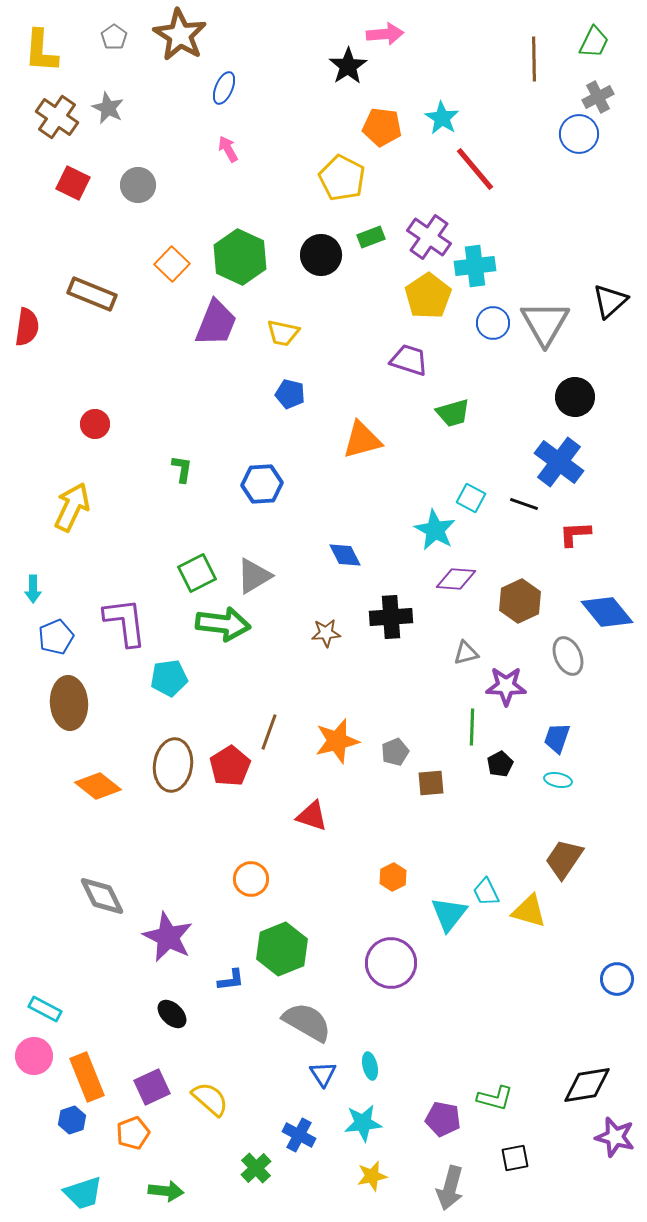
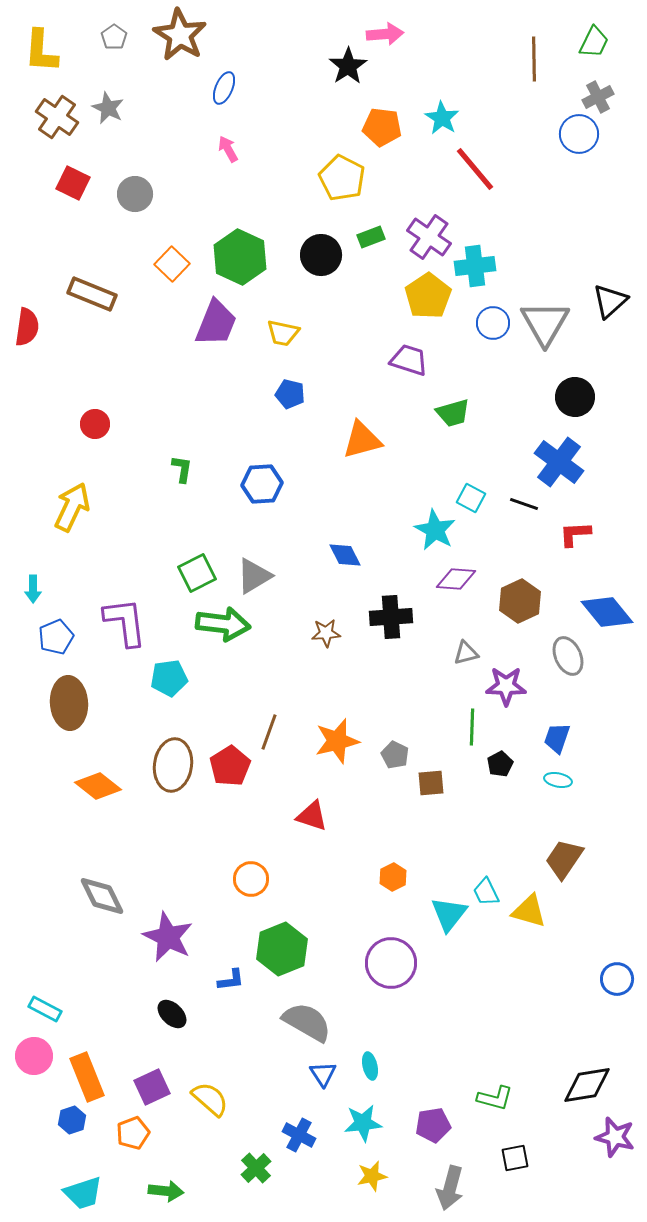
gray circle at (138, 185): moved 3 px left, 9 px down
gray pentagon at (395, 752): moved 3 px down; rotated 24 degrees counterclockwise
purple pentagon at (443, 1119): moved 10 px left, 6 px down; rotated 20 degrees counterclockwise
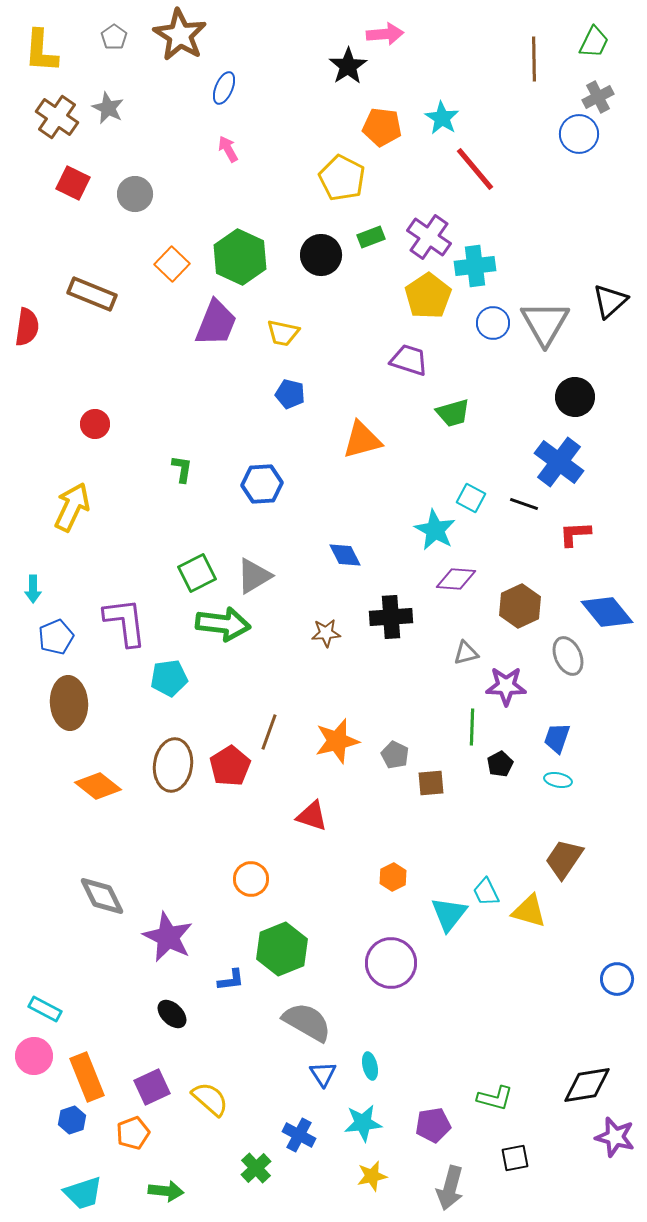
brown hexagon at (520, 601): moved 5 px down
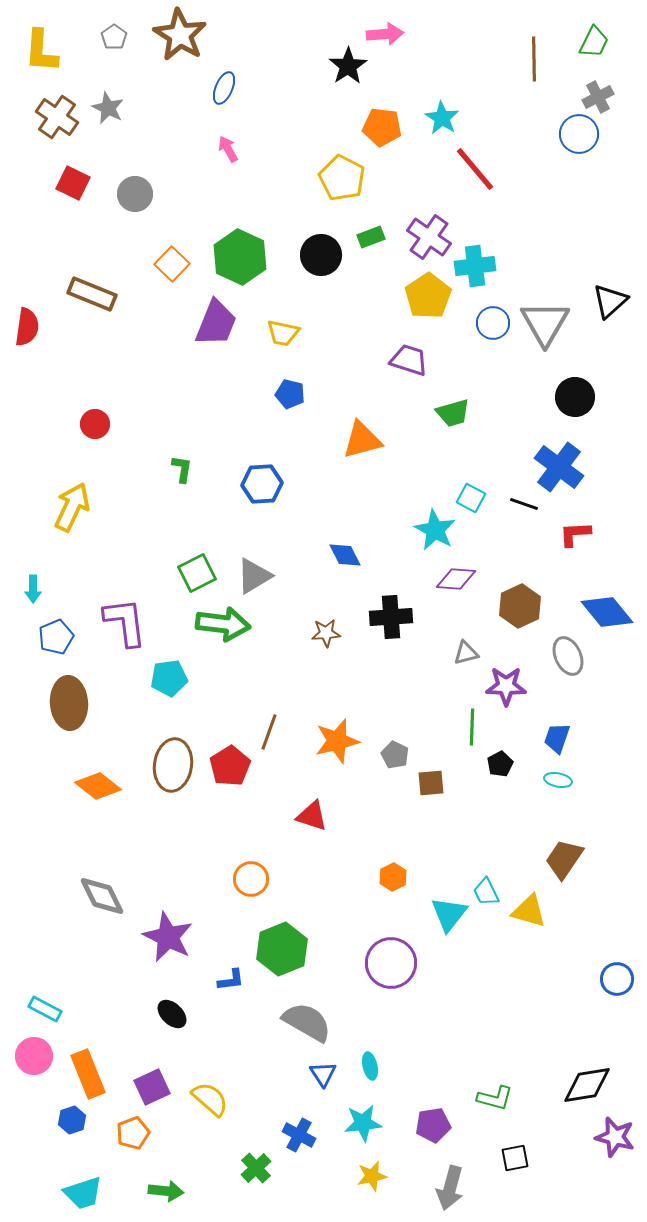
blue cross at (559, 462): moved 5 px down
orange rectangle at (87, 1077): moved 1 px right, 3 px up
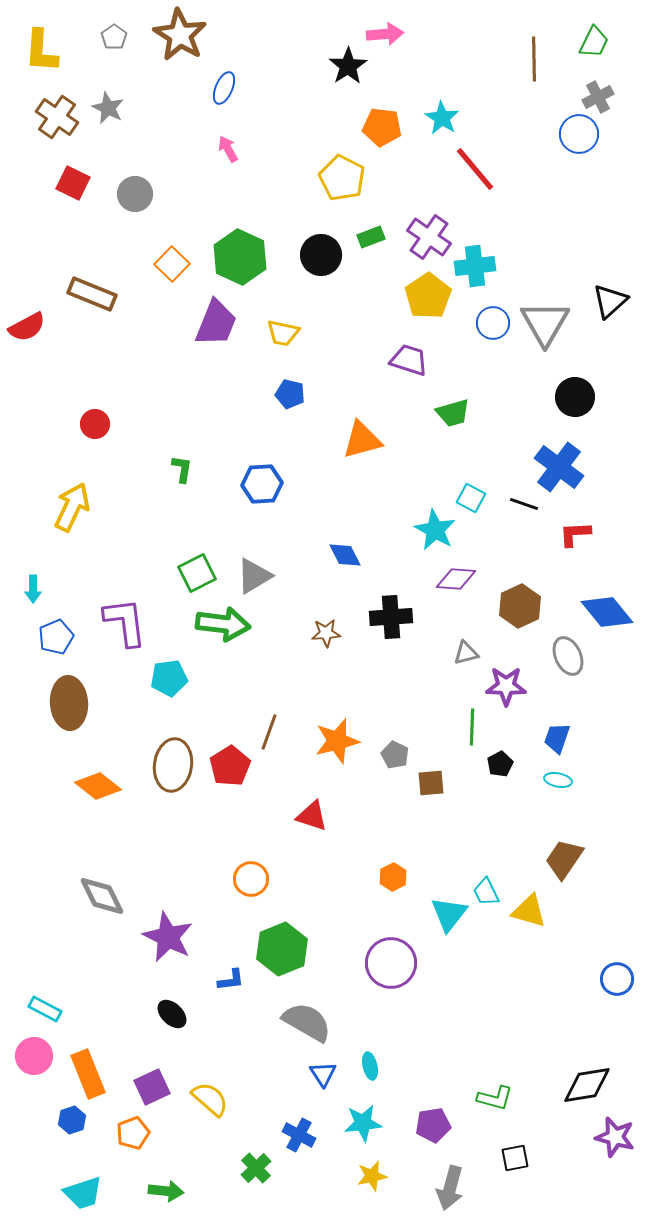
red semicircle at (27, 327): rotated 54 degrees clockwise
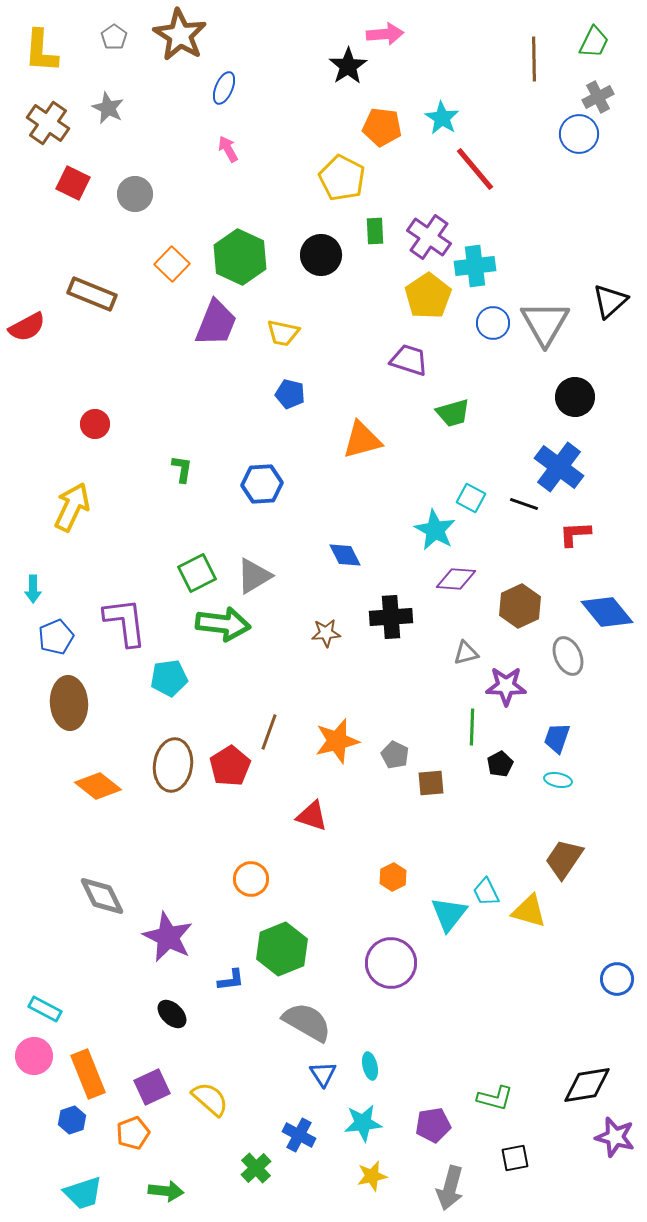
brown cross at (57, 117): moved 9 px left, 6 px down
green rectangle at (371, 237): moved 4 px right, 6 px up; rotated 72 degrees counterclockwise
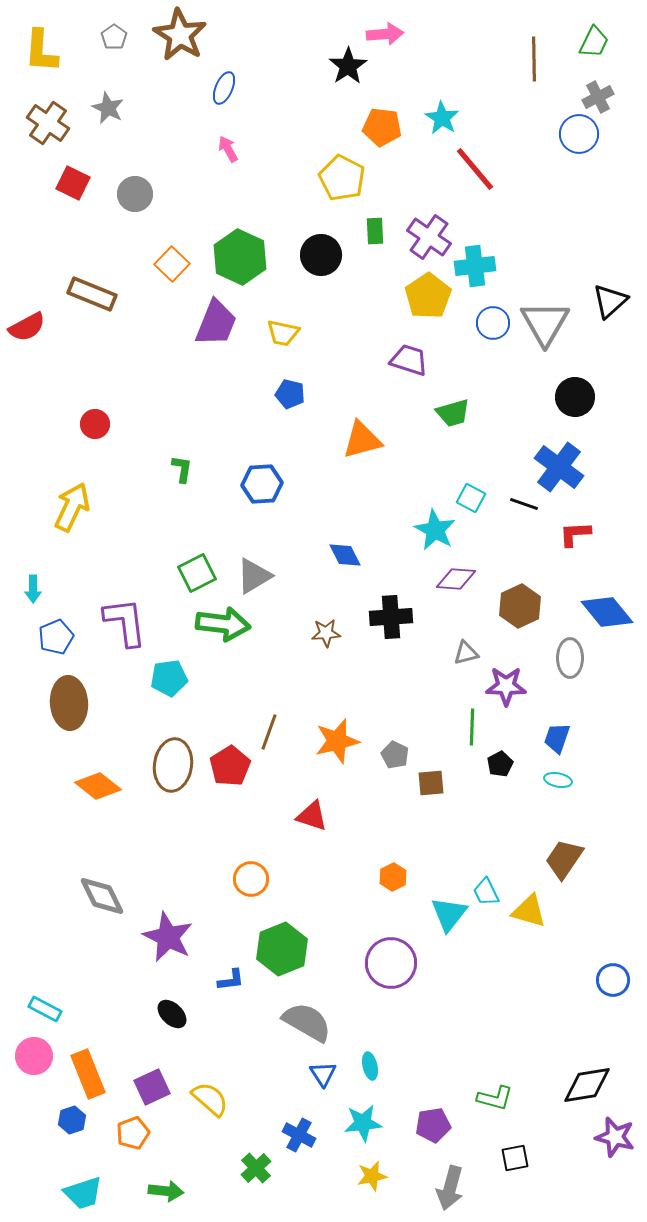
gray ellipse at (568, 656): moved 2 px right, 2 px down; rotated 24 degrees clockwise
blue circle at (617, 979): moved 4 px left, 1 px down
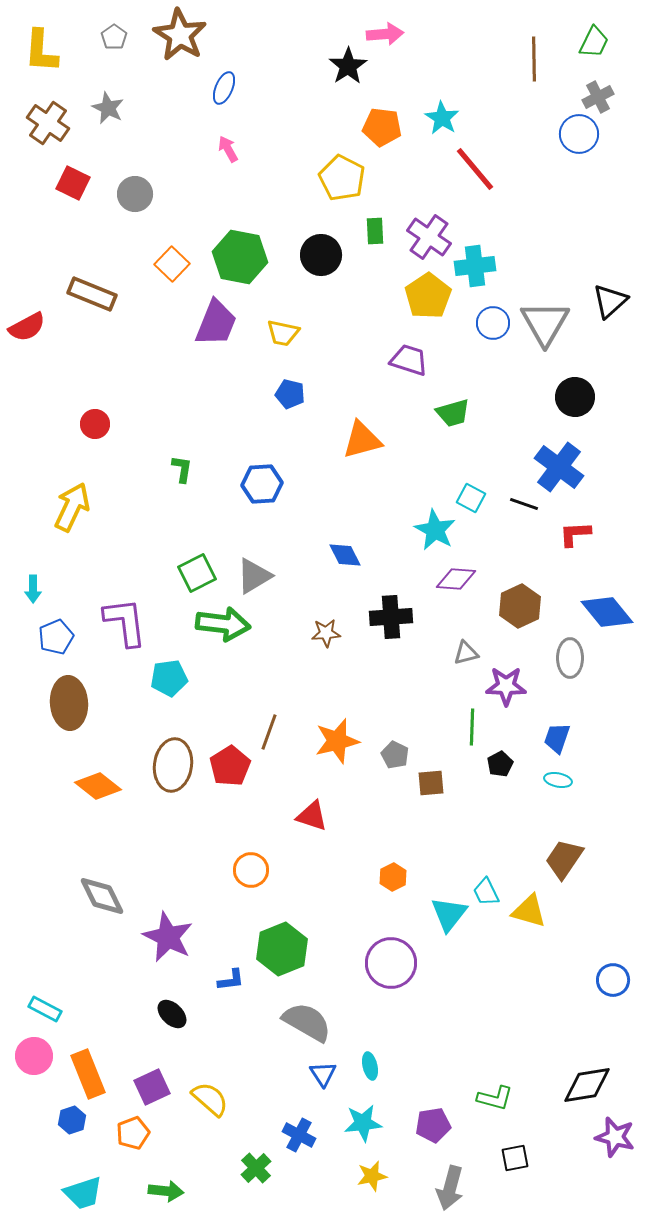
green hexagon at (240, 257): rotated 14 degrees counterclockwise
orange circle at (251, 879): moved 9 px up
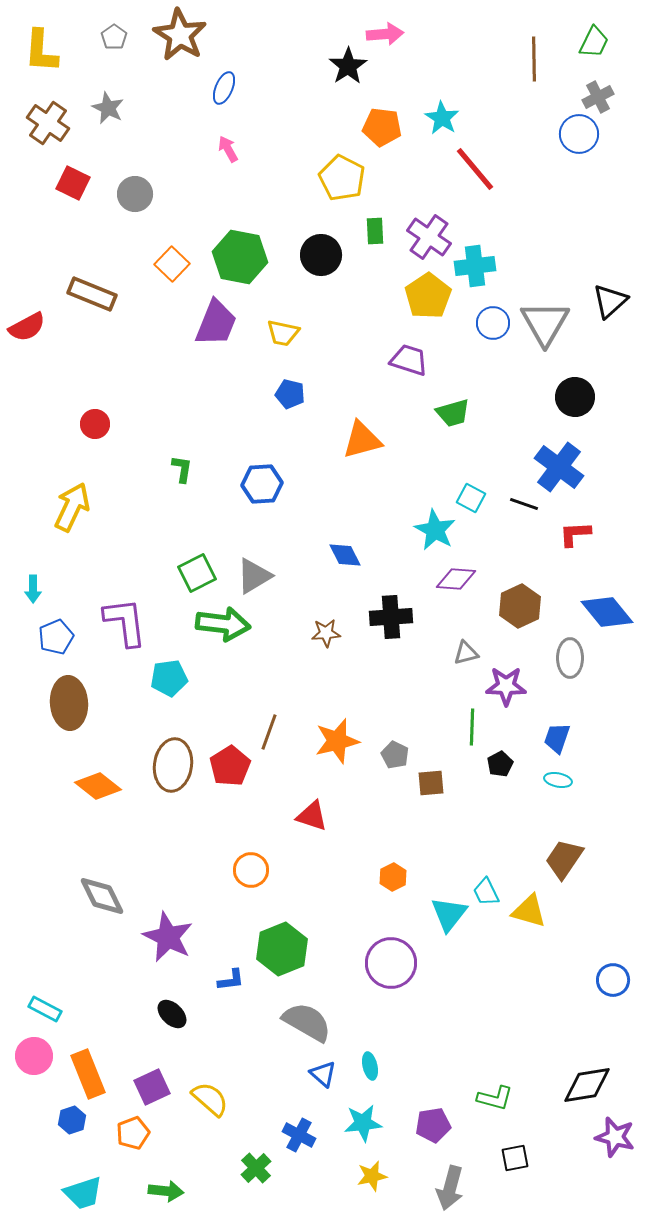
blue triangle at (323, 1074): rotated 16 degrees counterclockwise
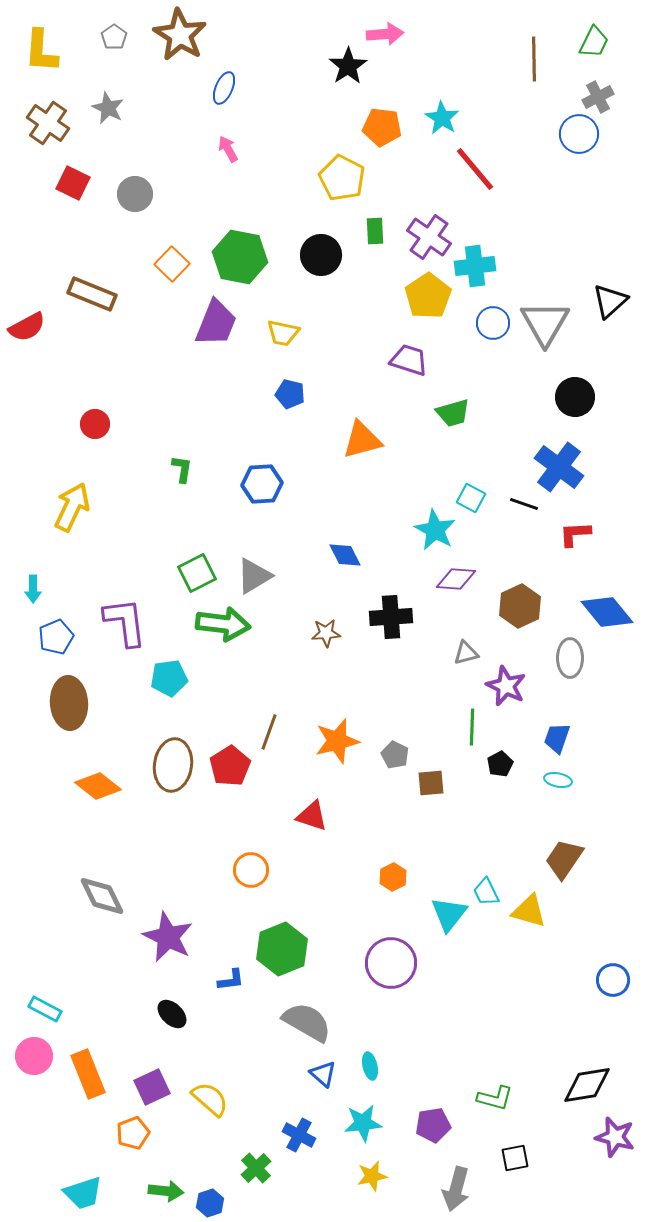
purple star at (506, 686): rotated 24 degrees clockwise
blue hexagon at (72, 1120): moved 138 px right, 83 px down
gray arrow at (450, 1188): moved 6 px right, 1 px down
